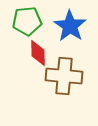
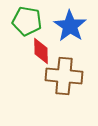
green pentagon: rotated 16 degrees clockwise
red diamond: moved 3 px right, 2 px up
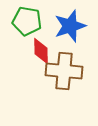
blue star: rotated 20 degrees clockwise
brown cross: moved 5 px up
